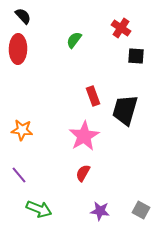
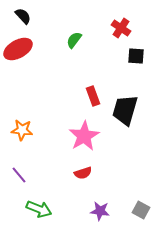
red ellipse: rotated 60 degrees clockwise
red semicircle: rotated 138 degrees counterclockwise
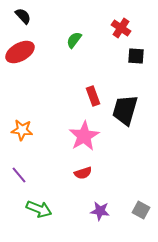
red ellipse: moved 2 px right, 3 px down
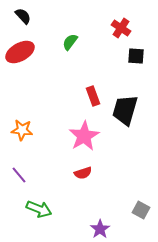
green semicircle: moved 4 px left, 2 px down
purple star: moved 18 px down; rotated 30 degrees clockwise
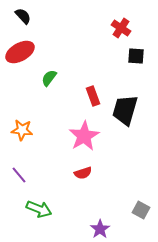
green semicircle: moved 21 px left, 36 px down
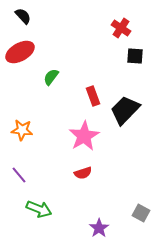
black square: moved 1 px left
green semicircle: moved 2 px right, 1 px up
black trapezoid: rotated 28 degrees clockwise
gray square: moved 3 px down
purple star: moved 1 px left, 1 px up
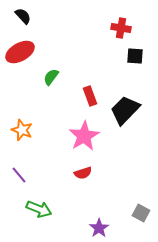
red cross: rotated 24 degrees counterclockwise
red rectangle: moved 3 px left
orange star: rotated 15 degrees clockwise
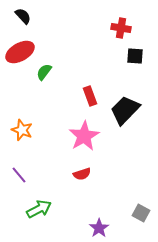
green semicircle: moved 7 px left, 5 px up
red semicircle: moved 1 px left, 1 px down
green arrow: rotated 50 degrees counterclockwise
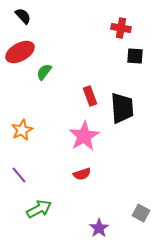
black trapezoid: moved 3 px left, 2 px up; rotated 132 degrees clockwise
orange star: rotated 25 degrees clockwise
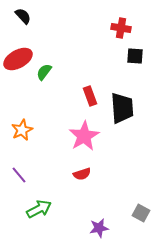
red ellipse: moved 2 px left, 7 px down
purple star: rotated 24 degrees clockwise
